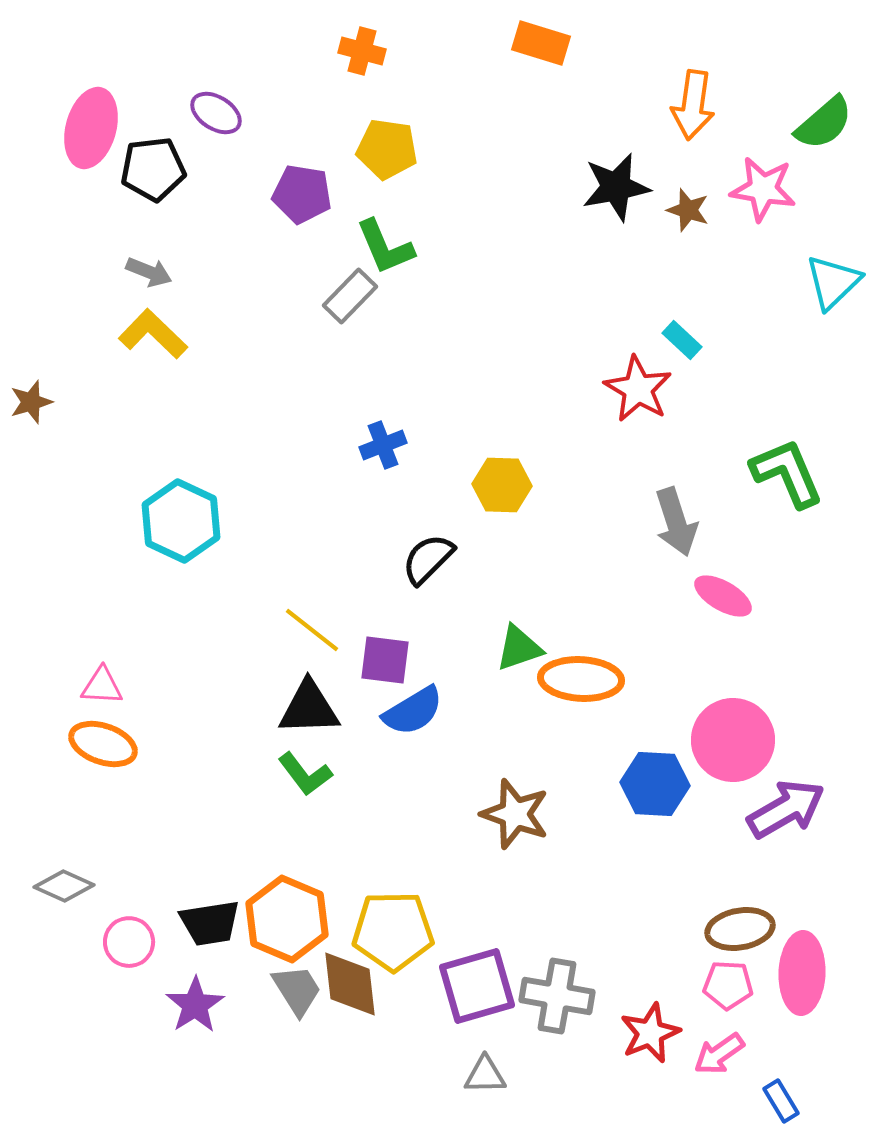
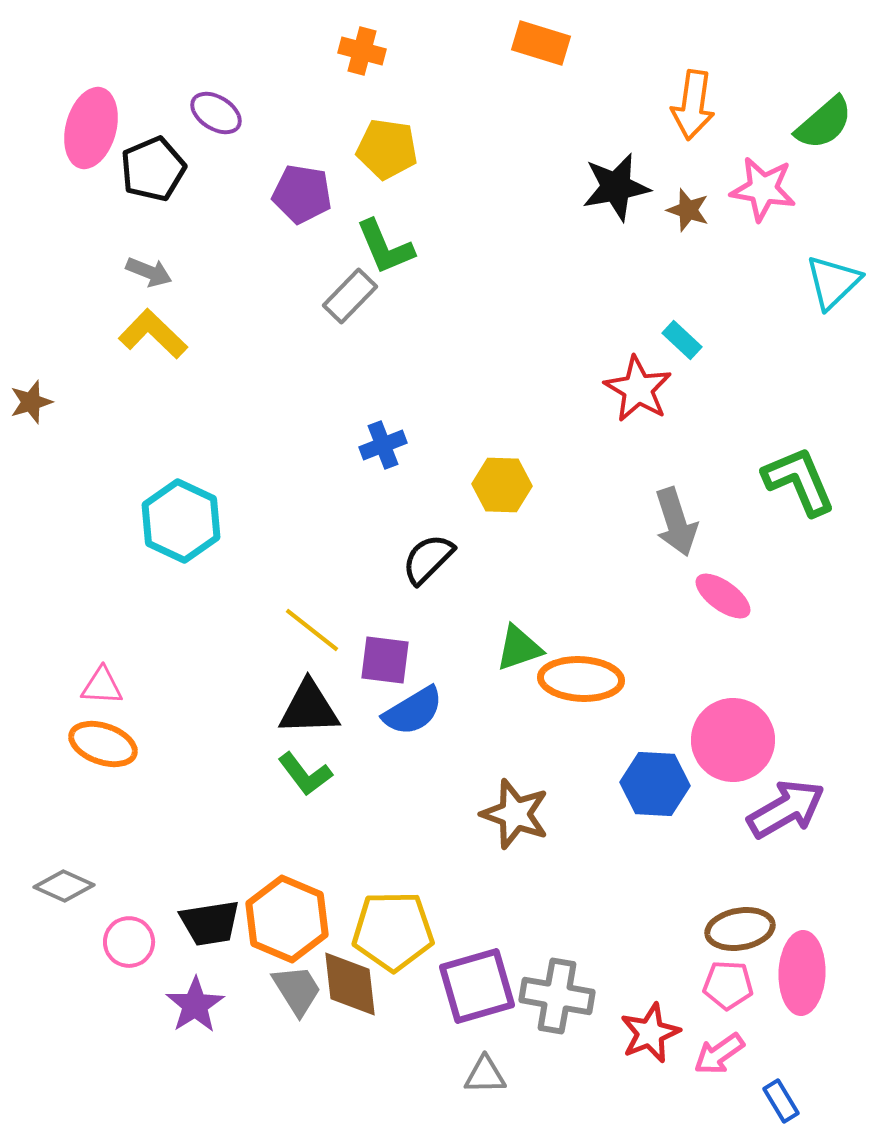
black pentagon at (153, 169): rotated 16 degrees counterclockwise
green L-shape at (787, 473): moved 12 px right, 8 px down
pink ellipse at (723, 596): rotated 6 degrees clockwise
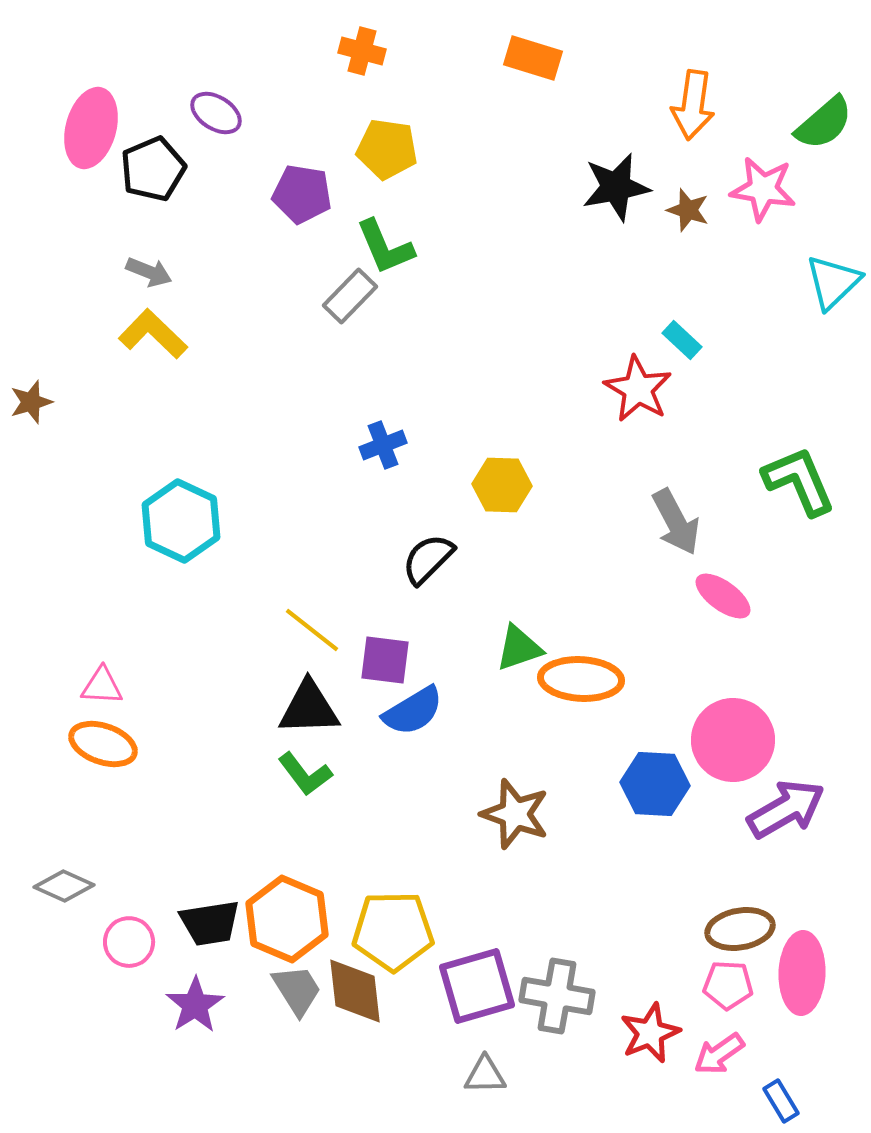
orange rectangle at (541, 43): moved 8 px left, 15 px down
gray arrow at (676, 522): rotated 10 degrees counterclockwise
brown diamond at (350, 984): moved 5 px right, 7 px down
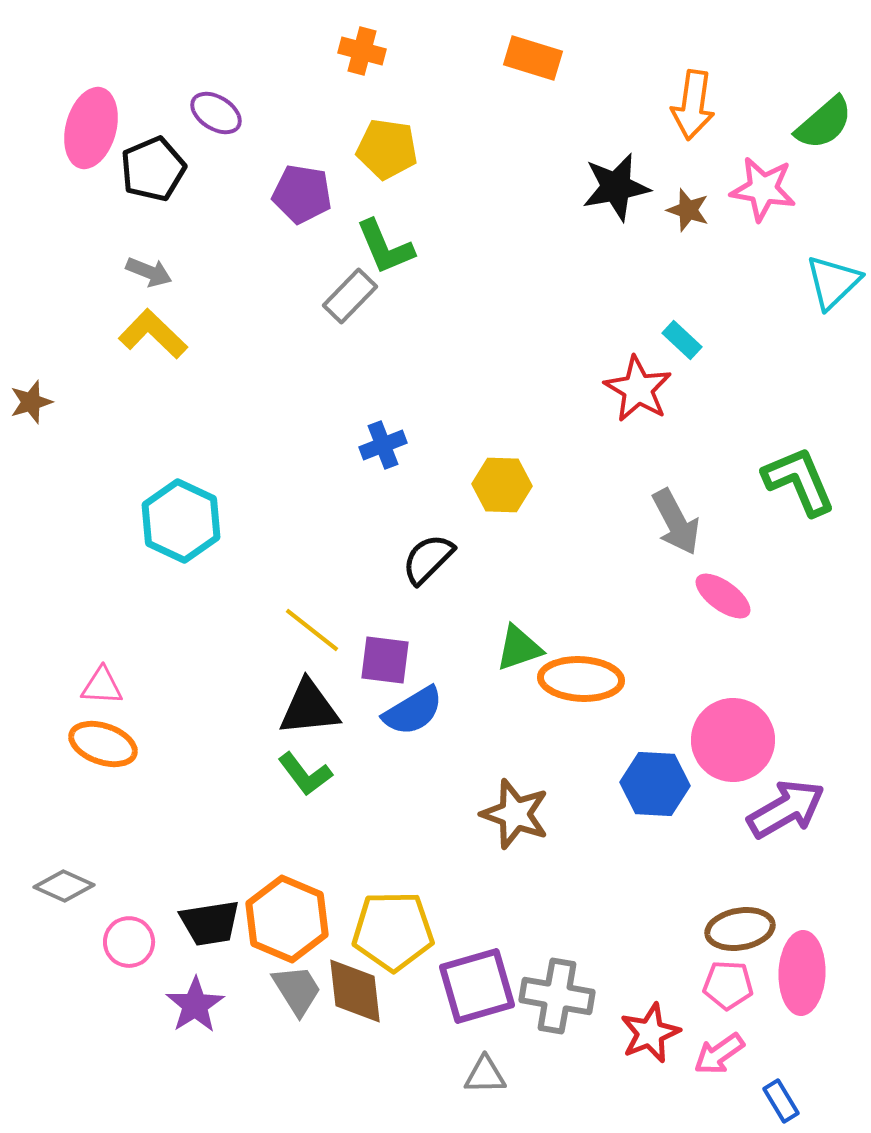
black triangle at (309, 708): rotated 4 degrees counterclockwise
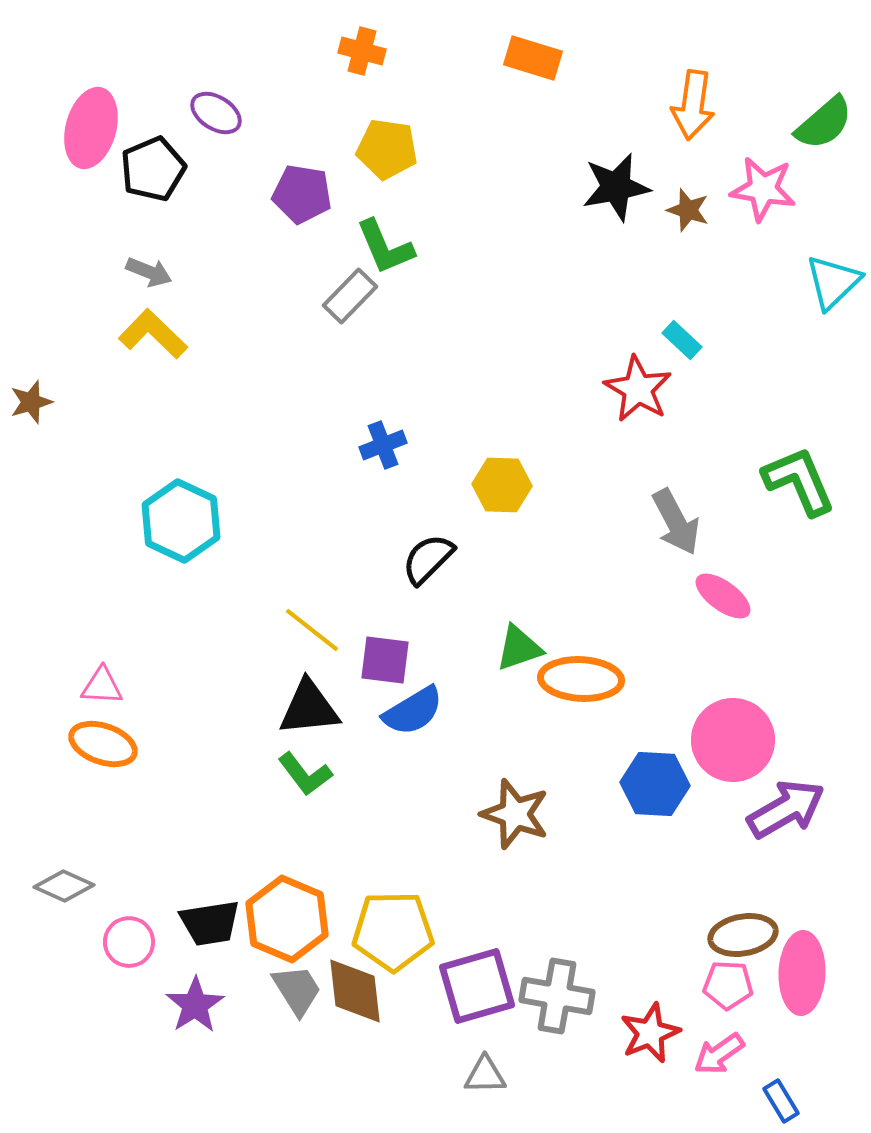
brown ellipse at (740, 929): moved 3 px right, 6 px down
